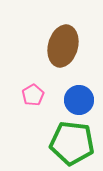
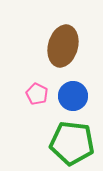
pink pentagon: moved 4 px right, 1 px up; rotated 15 degrees counterclockwise
blue circle: moved 6 px left, 4 px up
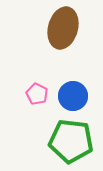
brown ellipse: moved 18 px up
green pentagon: moved 1 px left, 2 px up
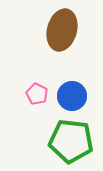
brown ellipse: moved 1 px left, 2 px down
blue circle: moved 1 px left
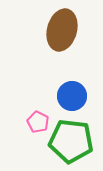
pink pentagon: moved 1 px right, 28 px down
